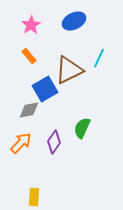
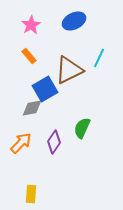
gray diamond: moved 3 px right, 2 px up
yellow rectangle: moved 3 px left, 3 px up
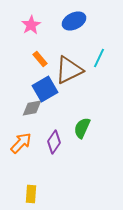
orange rectangle: moved 11 px right, 3 px down
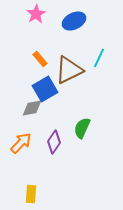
pink star: moved 5 px right, 11 px up
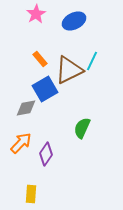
cyan line: moved 7 px left, 3 px down
gray diamond: moved 6 px left
purple diamond: moved 8 px left, 12 px down
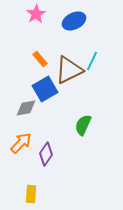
green semicircle: moved 1 px right, 3 px up
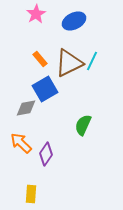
brown triangle: moved 7 px up
orange arrow: rotated 90 degrees counterclockwise
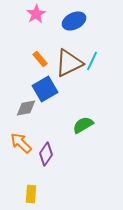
green semicircle: rotated 35 degrees clockwise
